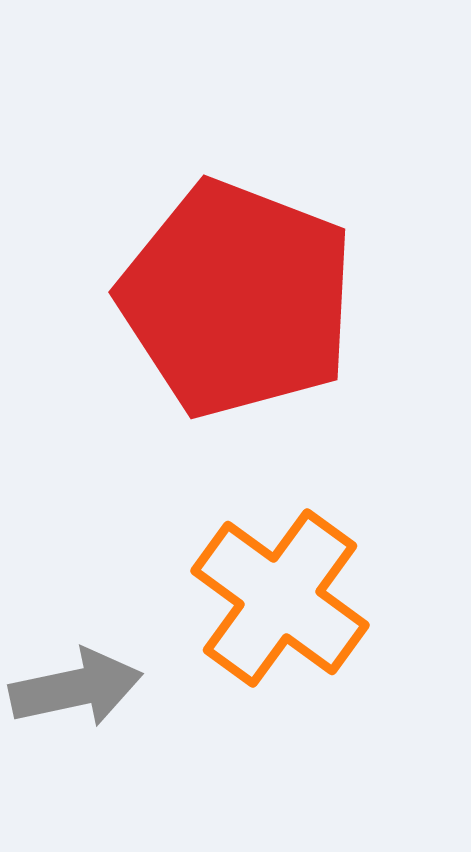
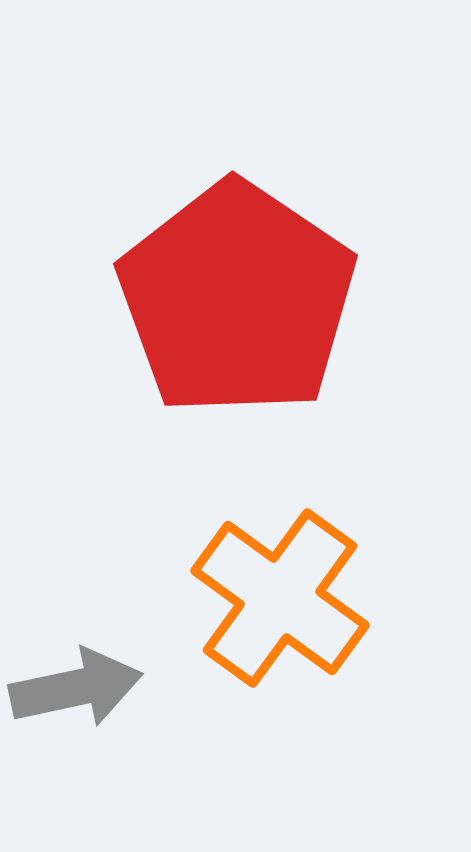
red pentagon: rotated 13 degrees clockwise
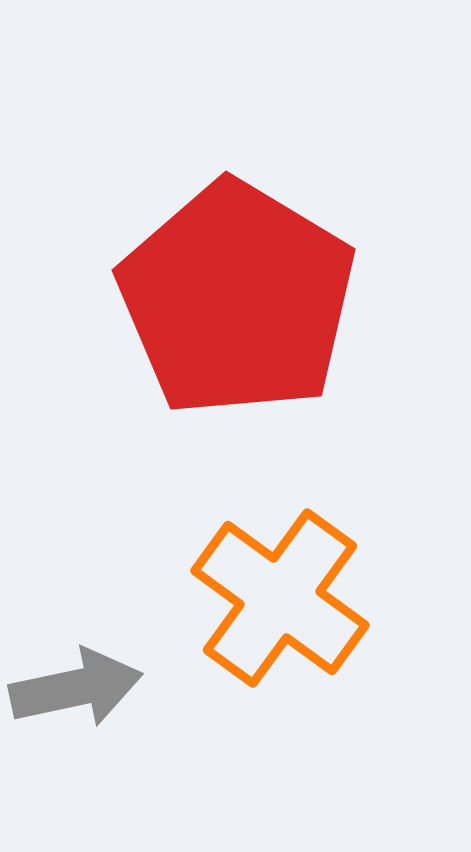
red pentagon: rotated 3 degrees counterclockwise
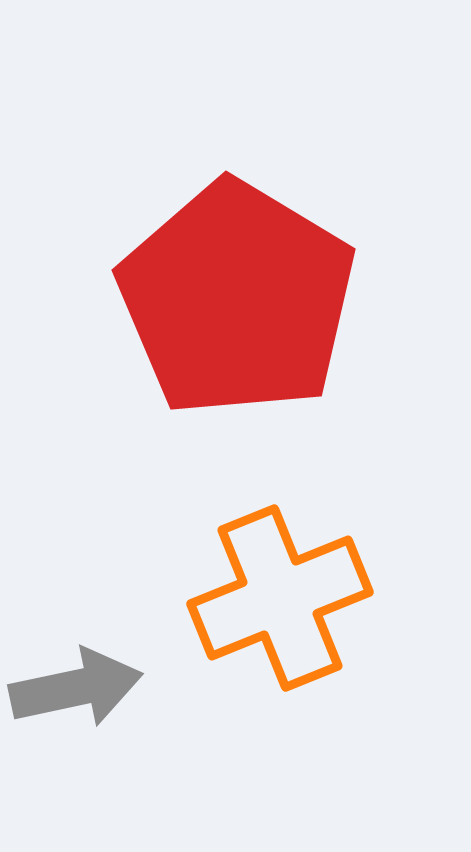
orange cross: rotated 32 degrees clockwise
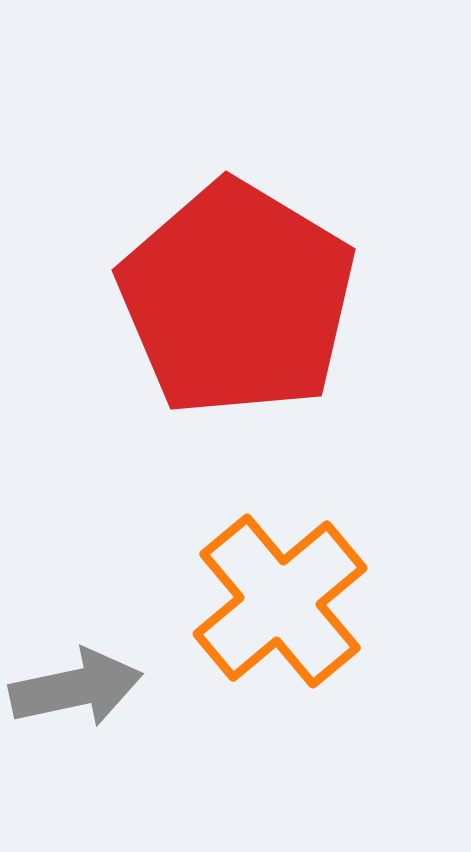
orange cross: moved 3 px down; rotated 18 degrees counterclockwise
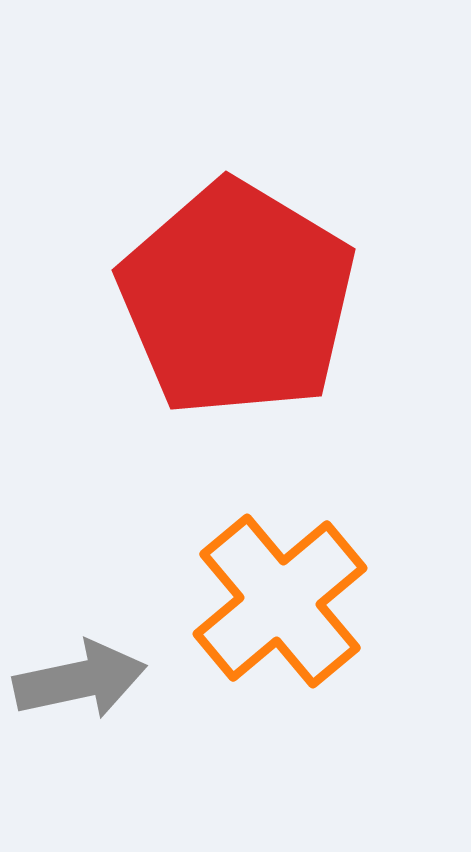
gray arrow: moved 4 px right, 8 px up
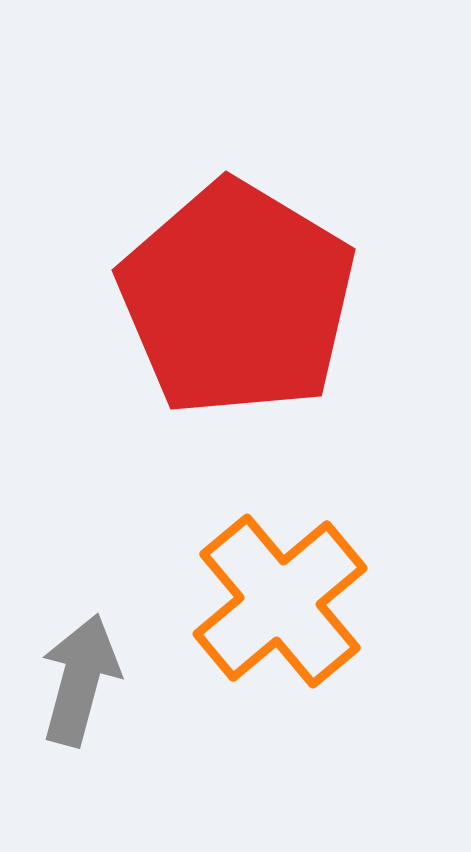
gray arrow: rotated 63 degrees counterclockwise
